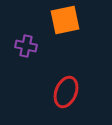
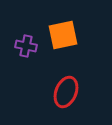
orange square: moved 2 px left, 15 px down
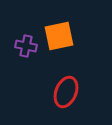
orange square: moved 4 px left, 1 px down
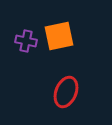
purple cross: moved 5 px up
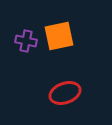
red ellipse: moved 1 px left, 1 px down; rotated 48 degrees clockwise
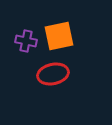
red ellipse: moved 12 px left, 19 px up; rotated 8 degrees clockwise
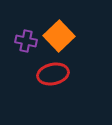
orange square: rotated 32 degrees counterclockwise
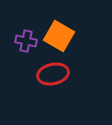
orange square: rotated 16 degrees counterclockwise
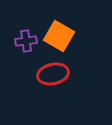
purple cross: rotated 20 degrees counterclockwise
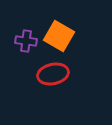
purple cross: rotated 15 degrees clockwise
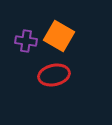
red ellipse: moved 1 px right, 1 px down
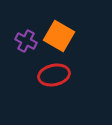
purple cross: rotated 20 degrees clockwise
